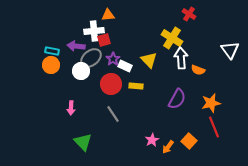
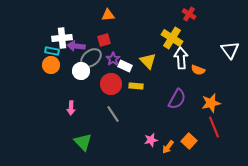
white cross: moved 32 px left, 7 px down
yellow triangle: moved 1 px left, 1 px down
pink star: moved 1 px left; rotated 16 degrees clockwise
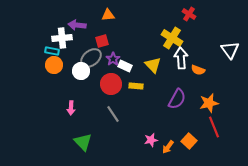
red square: moved 2 px left, 1 px down
purple arrow: moved 1 px right, 21 px up
yellow triangle: moved 5 px right, 4 px down
orange circle: moved 3 px right
orange star: moved 2 px left
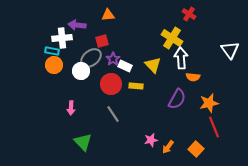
orange semicircle: moved 5 px left, 7 px down; rotated 16 degrees counterclockwise
orange square: moved 7 px right, 8 px down
